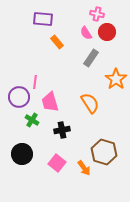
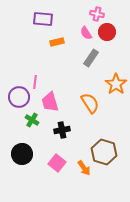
orange rectangle: rotated 64 degrees counterclockwise
orange star: moved 5 px down
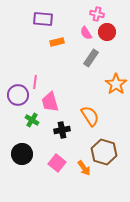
purple circle: moved 1 px left, 2 px up
orange semicircle: moved 13 px down
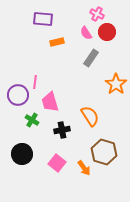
pink cross: rotated 16 degrees clockwise
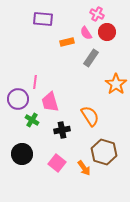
orange rectangle: moved 10 px right
purple circle: moved 4 px down
